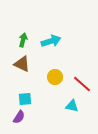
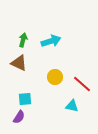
brown triangle: moved 3 px left, 1 px up
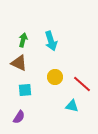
cyan arrow: rotated 90 degrees clockwise
cyan square: moved 9 px up
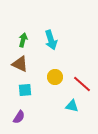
cyan arrow: moved 1 px up
brown triangle: moved 1 px right, 1 px down
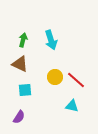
red line: moved 6 px left, 4 px up
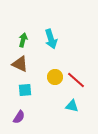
cyan arrow: moved 1 px up
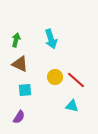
green arrow: moved 7 px left
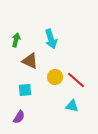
brown triangle: moved 10 px right, 3 px up
